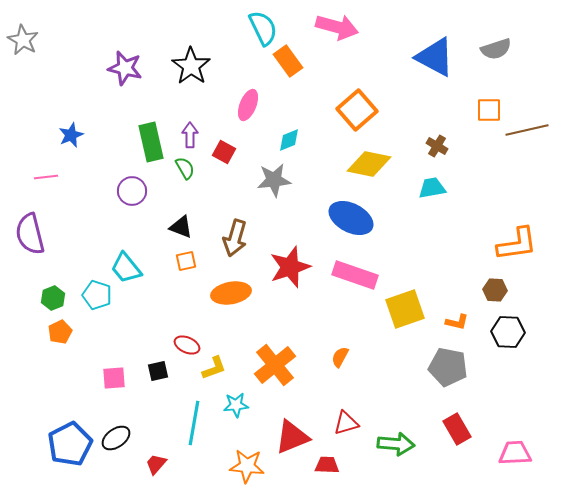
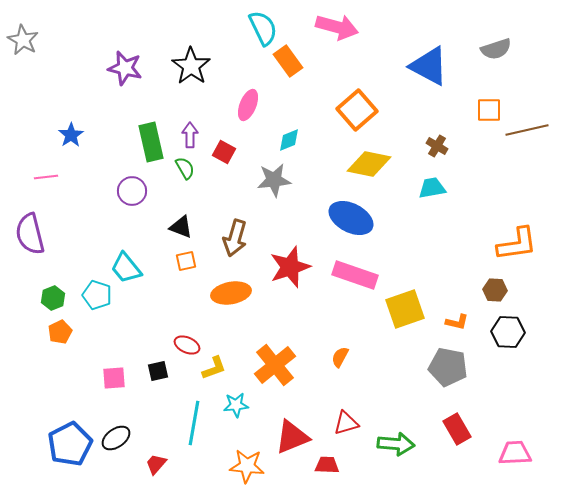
blue triangle at (435, 57): moved 6 px left, 9 px down
blue star at (71, 135): rotated 10 degrees counterclockwise
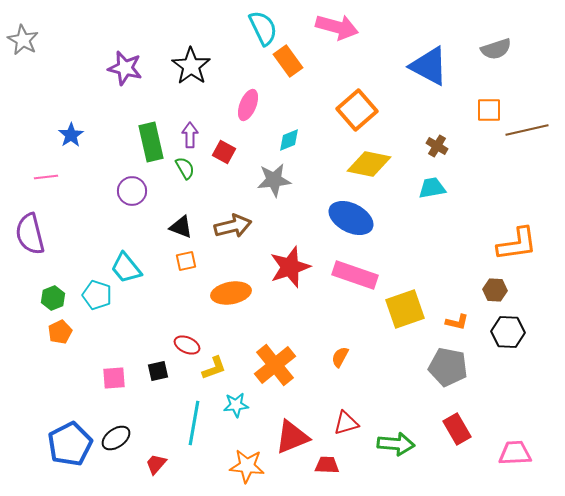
brown arrow at (235, 238): moved 2 px left, 12 px up; rotated 120 degrees counterclockwise
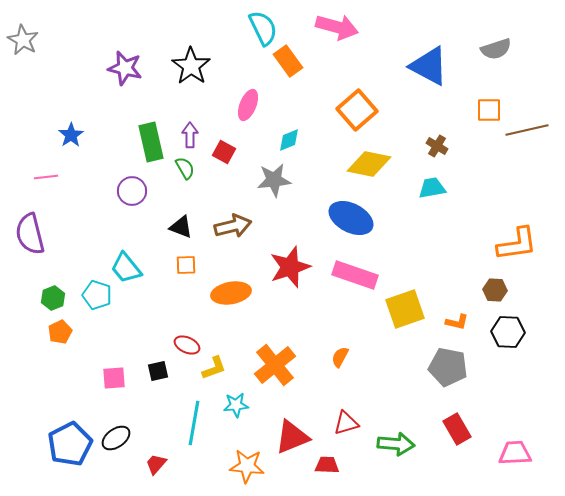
orange square at (186, 261): moved 4 px down; rotated 10 degrees clockwise
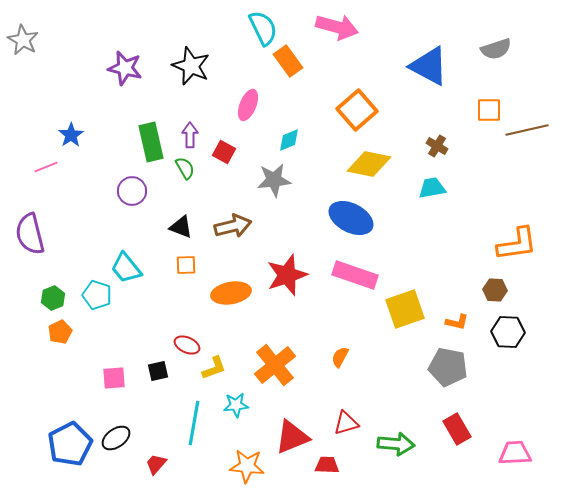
black star at (191, 66): rotated 12 degrees counterclockwise
pink line at (46, 177): moved 10 px up; rotated 15 degrees counterclockwise
red star at (290, 267): moved 3 px left, 8 px down
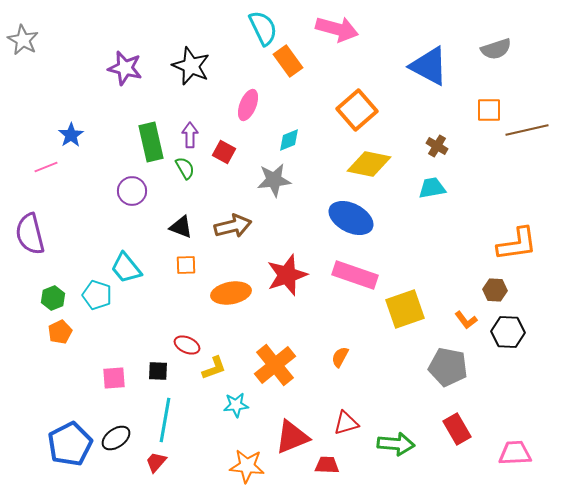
pink arrow at (337, 27): moved 2 px down
orange L-shape at (457, 322): moved 9 px right, 2 px up; rotated 40 degrees clockwise
black square at (158, 371): rotated 15 degrees clockwise
cyan line at (194, 423): moved 29 px left, 3 px up
red trapezoid at (156, 464): moved 2 px up
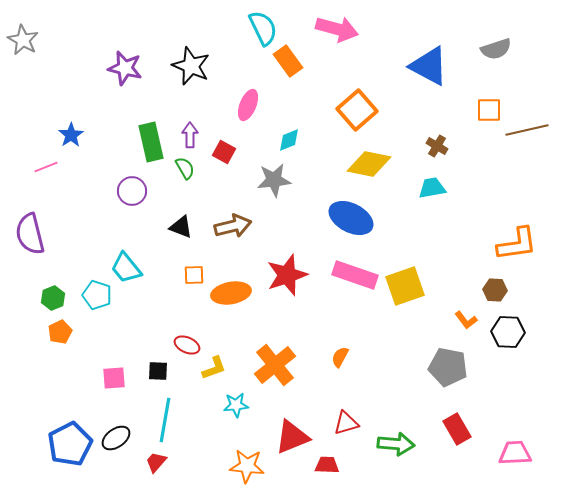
orange square at (186, 265): moved 8 px right, 10 px down
yellow square at (405, 309): moved 23 px up
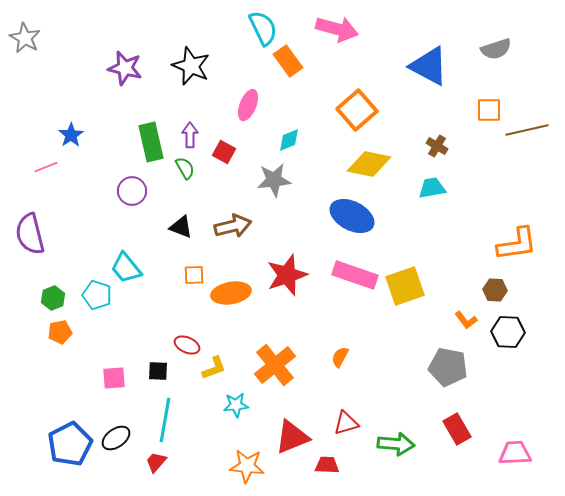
gray star at (23, 40): moved 2 px right, 2 px up
blue ellipse at (351, 218): moved 1 px right, 2 px up
orange pentagon at (60, 332): rotated 15 degrees clockwise
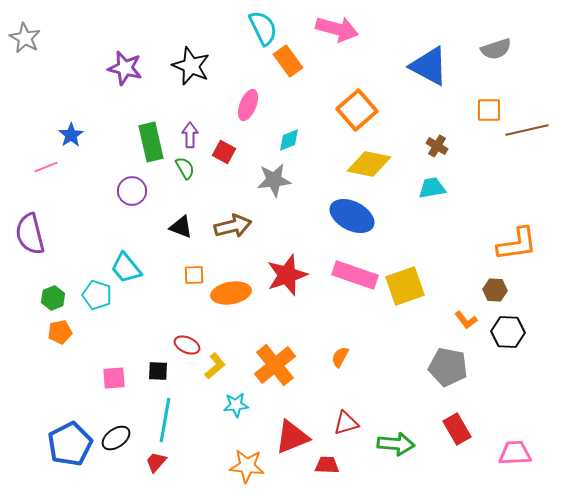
yellow L-shape at (214, 368): moved 1 px right, 2 px up; rotated 20 degrees counterclockwise
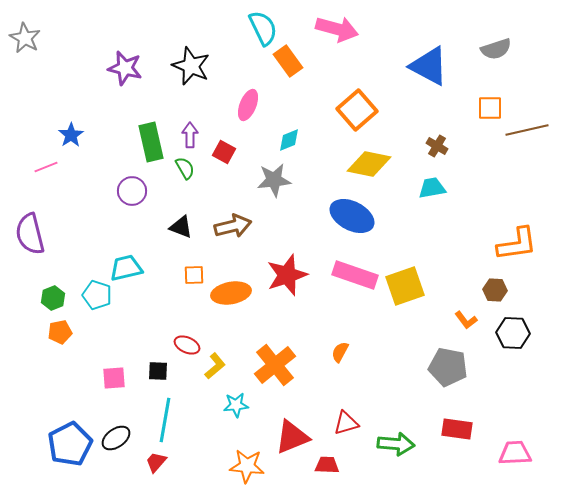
orange square at (489, 110): moved 1 px right, 2 px up
cyan trapezoid at (126, 268): rotated 116 degrees clockwise
black hexagon at (508, 332): moved 5 px right, 1 px down
orange semicircle at (340, 357): moved 5 px up
red rectangle at (457, 429): rotated 52 degrees counterclockwise
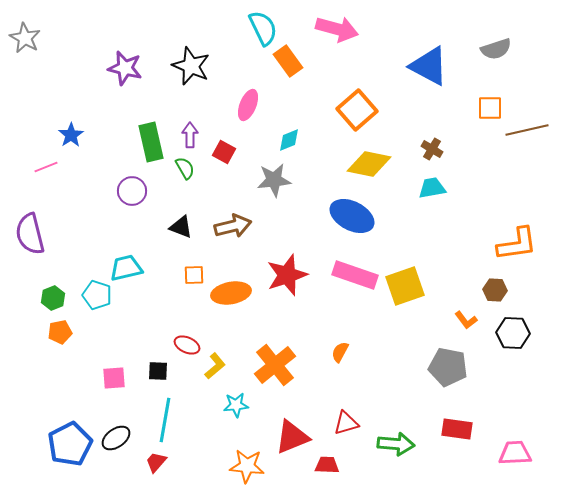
brown cross at (437, 146): moved 5 px left, 3 px down
